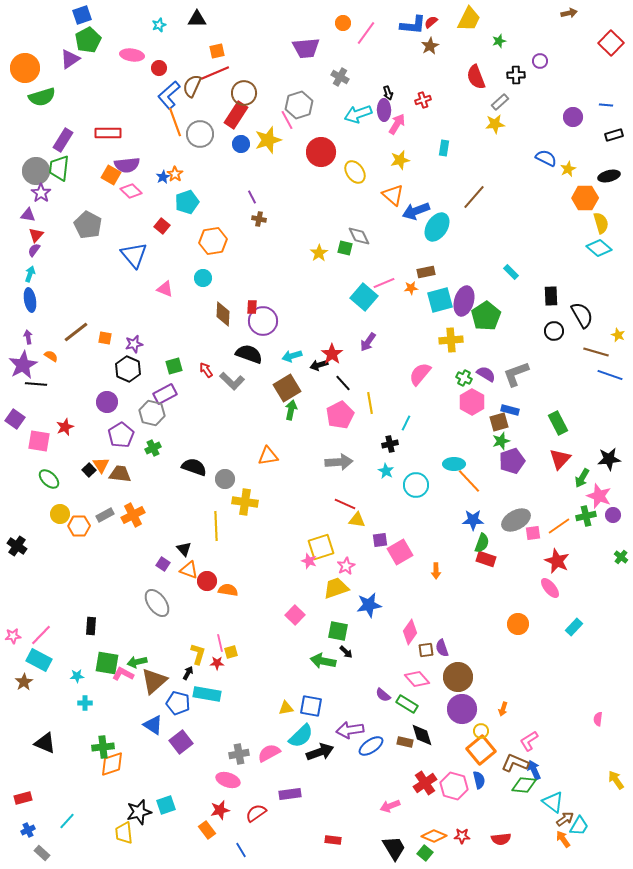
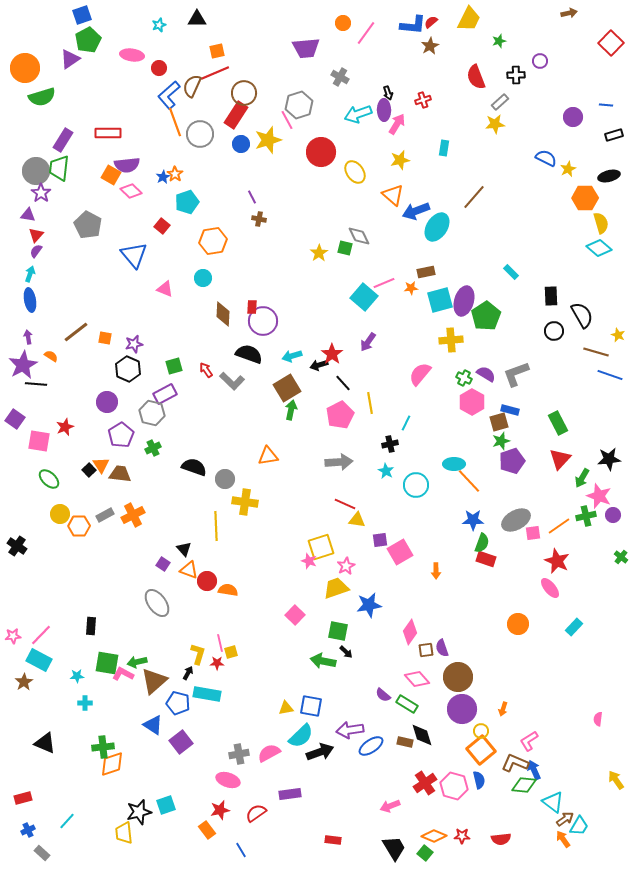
purple semicircle at (34, 250): moved 2 px right, 1 px down
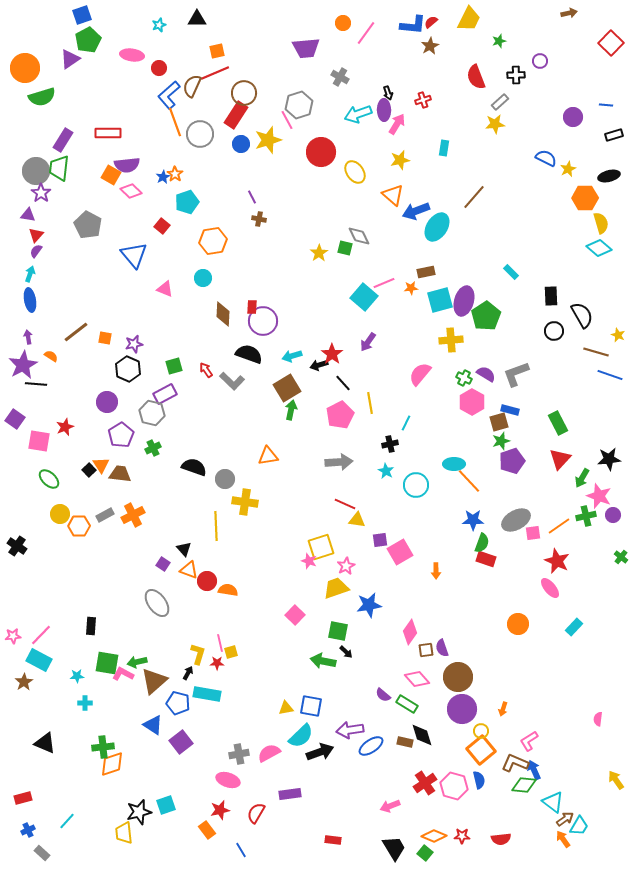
red semicircle at (256, 813): rotated 25 degrees counterclockwise
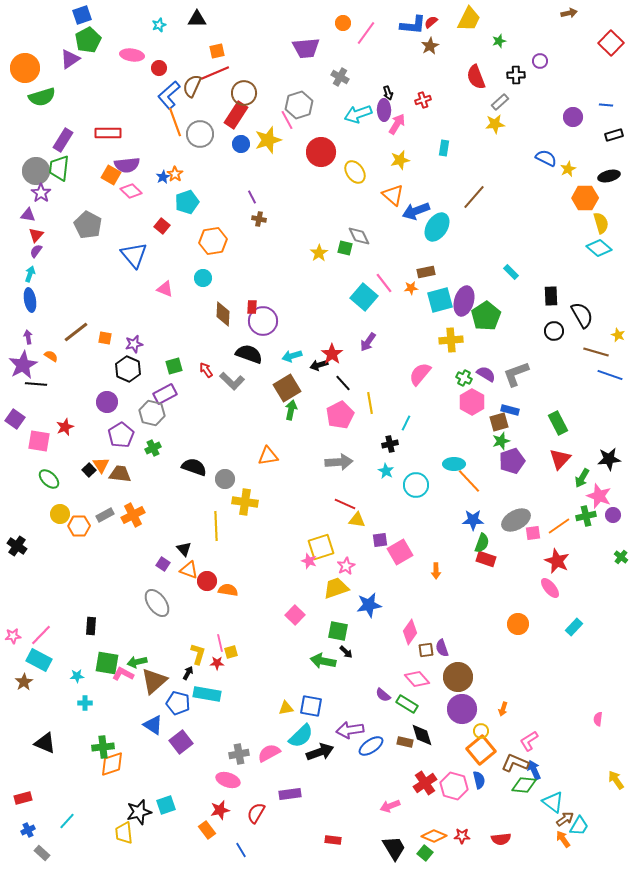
pink line at (384, 283): rotated 75 degrees clockwise
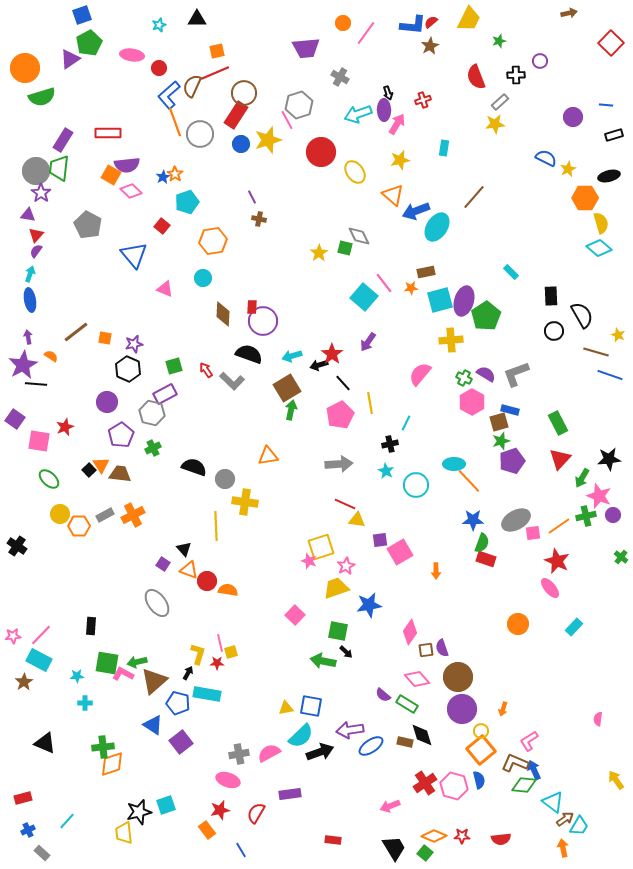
green pentagon at (88, 40): moved 1 px right, 3 px down
gray arrow at (339, 462): moved 2 px down
orange arrow at (563, 839): moved 9 px down; rotated 24 degrees clockwise
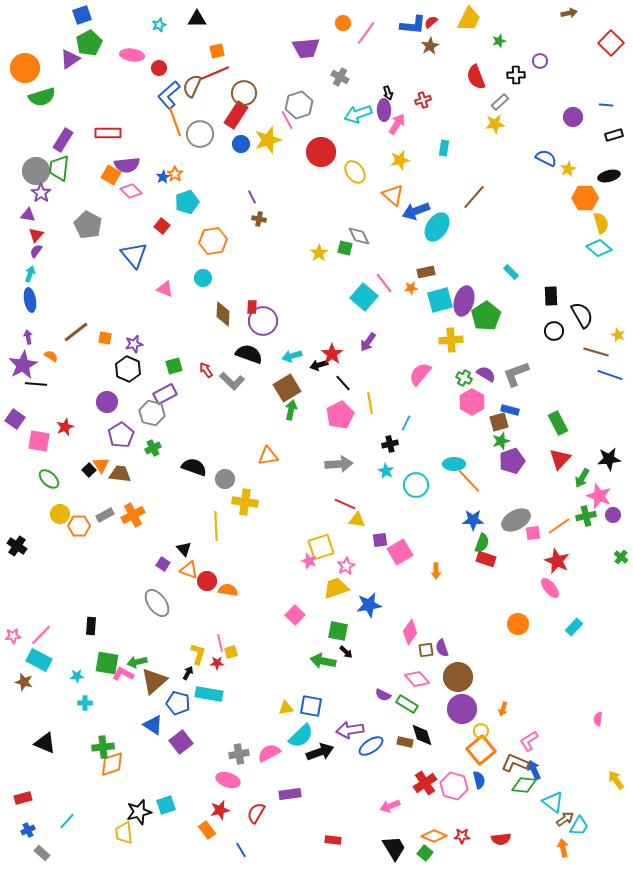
brown star at (24, 682): rotated 24 degrees counterclockwise
cyan rectangle at (207, 694): moved 2 px right
purple semicircle at (383, 695): rotated 14 degrees counterclockwise
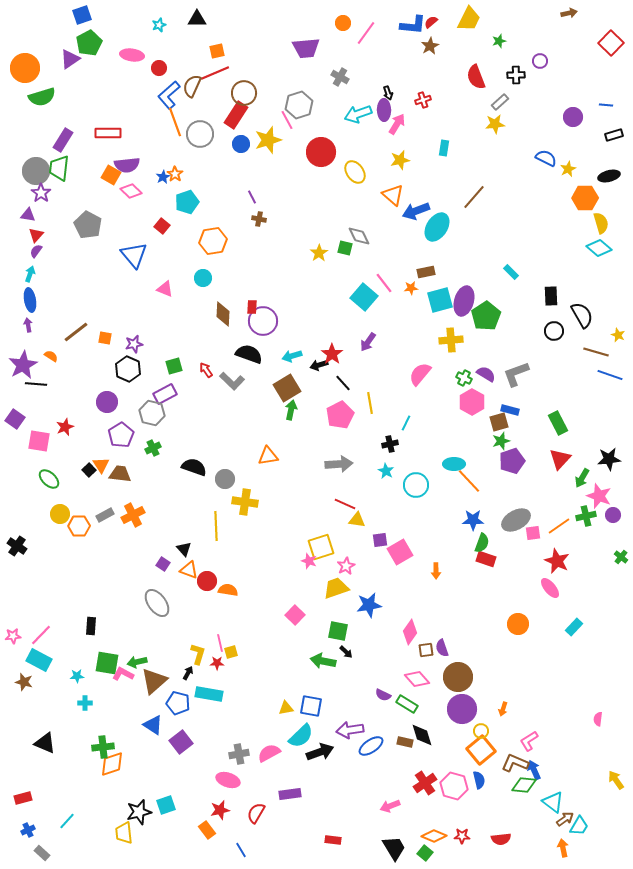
purple arrow at (28, 337): moved 12 px up
